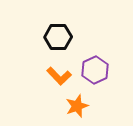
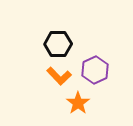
black hexagon: moved 7 px down
orange star: moved 1 px right, 3 px up; rotated 15 degrees counterclockwise
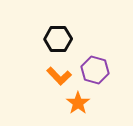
black hexagon: moved 5 px up
purple hexagon: rotated 20 degrees counterclockwise
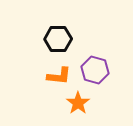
orange L-shape: rotated 40 degrees counterclockwise
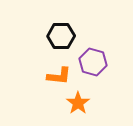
black hexagon: moved 3 px right, 3 px up
purple hexagon: moved 2 px left, 8 px up
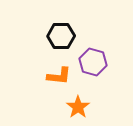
orange star: moved 4 px down
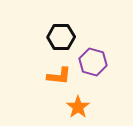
black hexagon: moved 1 px down
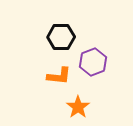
purple hexagon: rotated 24 degrees clockwise
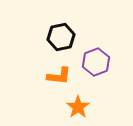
black hexagon: rotated 12 degrees counterclockwise
purple hexagon: moved 3 px right
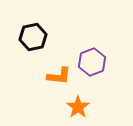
black hexagon: moved 28 px left
purple hexagon: moved 4 px left
